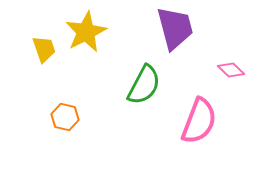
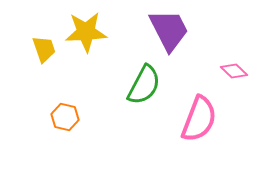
purple trapezoid: moved 6 px left, 2 px down; rotated 12 degrees counterclockwise
yellow star: rotated 24 degrees clockwise
pink diamond: moved 3 px right, 1 px down
pink semicircle: moved 2 px up
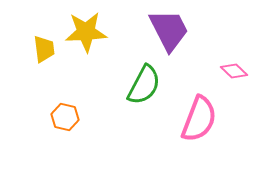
yellow trapezoid: rotated 12 degrees clockwise
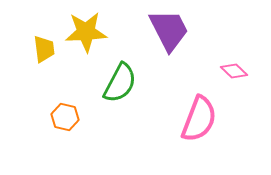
green semicircle: moved 24 px left, 2 px up
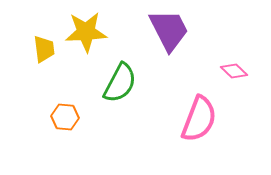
orange hexagon: rotated 8 degrees counterclockwise
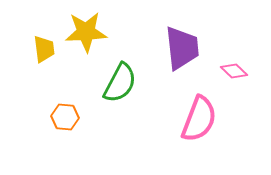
purple trapezoid: moved 13 px right, 18 px down; rotated 21 degrees clockwise
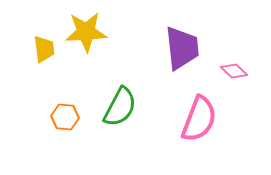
green semicircle: moved 24 px down
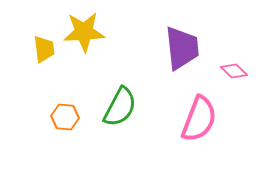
yellow star: moved 2 px left
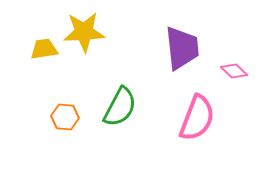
yellow trapezoid: rotated 92 degrees counterclockwise
pink semicircle: moved 2 px left, 1 px up
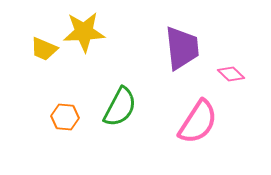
yellow trapezoid: rotated 148 degrees counterclockwise
pink diamond: moved 3 px left, 3 px down
pink semicircle: moved 1 px right, 4 px down; rotated 12 degrees clockwise
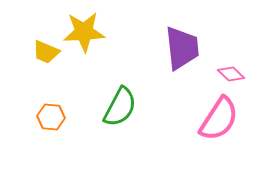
yellow trapezoid: moved 2 px right, 3 px down
orange hexagon: moved 14 px left
pink semicircle: moved 21 px right, 3 px up
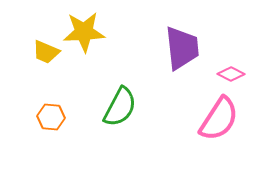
pink diamond: rotated 16 degrees counterclockwise
